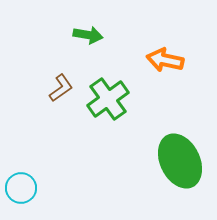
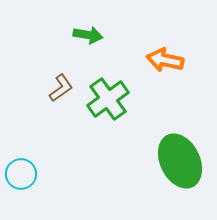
cyan circle: moved 14 px up
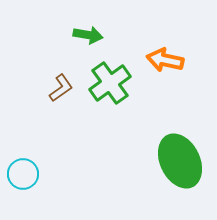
green cross: moved 2 px right, 16 px up
cyan circle: moved 2 px right
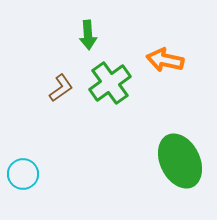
green arrow: rotated 76 degrees clockwise
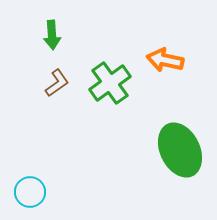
green arrow: moved 36 px left
brown L-shape: moved 4 px left, 5 px up
green ellipse: moved 11 px up
cyan circle: moved 7 px right, 18 px down
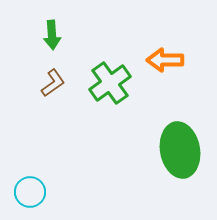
orange arrow: rotated 12 degrees counterclockwise
brown L-shape: moved 4 px left
green ellipse: rotated 16 degrees clockwise
